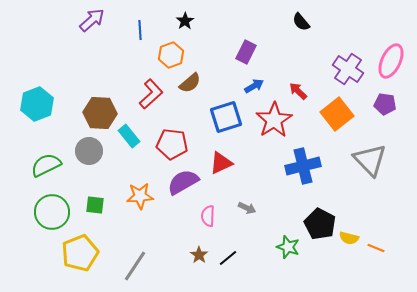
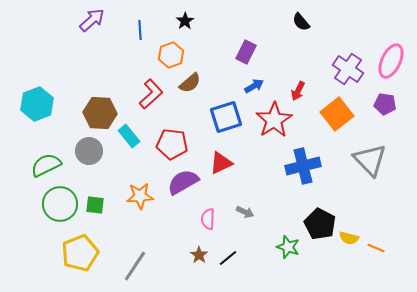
red arrow: rotated 108 degrees counterclockwise
gray arrow: moved 2 px left, 4 px down
green circle: moved 8 px right, 8 px up
pink semicircle: moved 3 px down
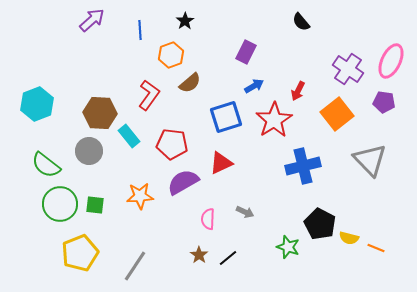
red L-shape: moved 2 px left, 1 px down; rotated 12 degrees counterclockwise
purple pentagon: moved 1 px left, 2 px up
green semicircle: rotated 116 degrees counterclockwise
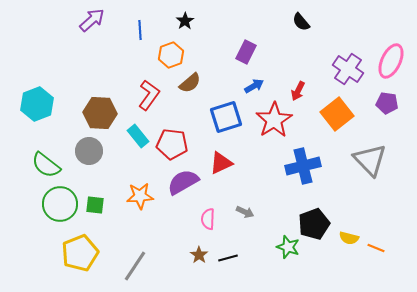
purple pentagon: moved 3 px right, 1 px down
cyan rectangle: moved 9 px right
black pentagon: moved 6 px left; rotated 24 degrees clockwise
black line: rotated 24 degrees clockwise
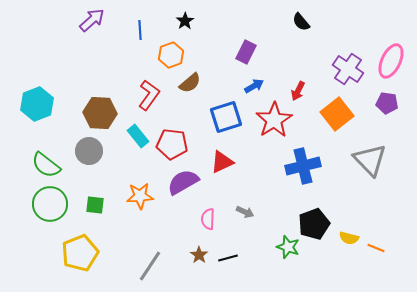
red triangle: moved 1 px right, 1 px up
green circle: moved 10 px left
gray line: moved 15 px right
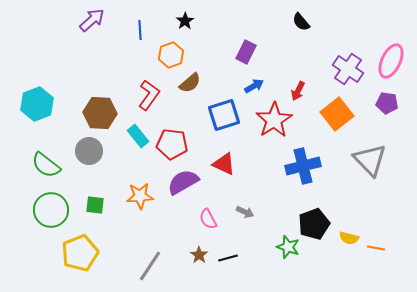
blue square: moved 2 px left, 2 px up
red triangle: moved 2 px right, 2 px down; rotated 50 degrees clockwise
green circle: moved 1 px right, 6 px down
pink semicircle: rotated 30 degrees counterclockwise
orange line: rotated 12 degrees counterclockwise
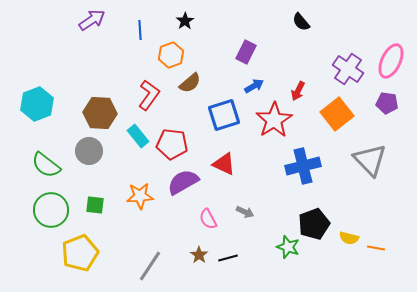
purple arrow: rotated 8 degrees clockwise
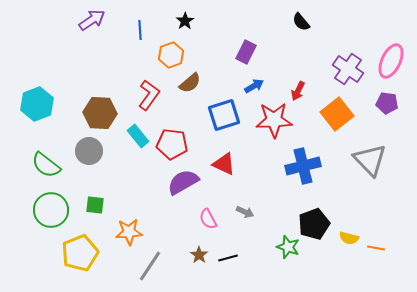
red star: rotated 30 degrees clockwise
orange star: moved 11 px left, 36 px down
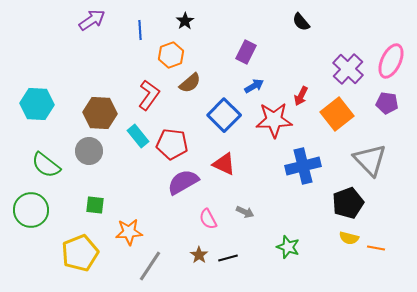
purple cross: rotated 8 degrees clockwise
red arrow: moved 3 px right, 5 px down
cyan hexagon: rotated 24 degrees clockwise
blue square: rotated 28 degrees counterclockwise
green circle: moved 20 px left
black pentagon: moved 34 px right, 21 px up
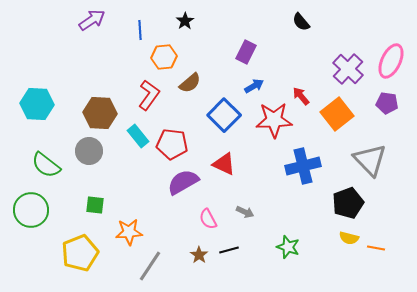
orange hexagon: moved 7 px left, 2 px down; rotated 15 degrees clockwise
red arrow: rotated 114 degrees clockwise
black line: moved 1 px right, 8 px up
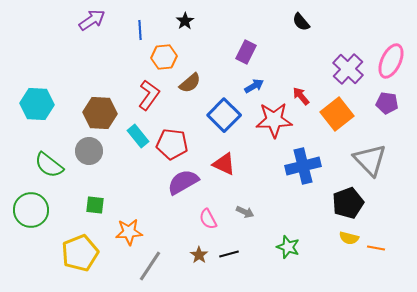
green semicircle: moved 3 px right
black line: moved 4 px down
